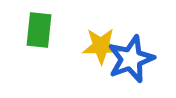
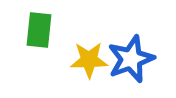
yellow star: moved 12 px left, 14 px down
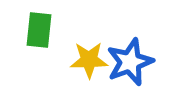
blue star: moved 1 px left, 3 px down
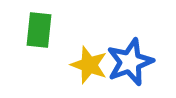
yellow star: moved 5 px down; rotated 21 degrees clockwise
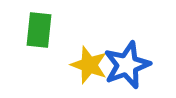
blue star: moved 3 px left, 3 px down
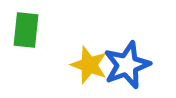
green rectangle: moved 13 px left
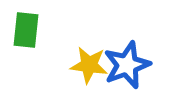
yellow star: rotated 12 degrees counterclockwise
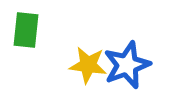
yellow star: moved 1 px left
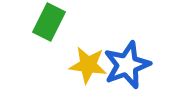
green rectangle: moved 23 px right, 8 px up; rotated 21 degrees clockwise
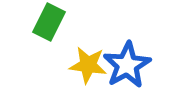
blue star: rotated 9 degrees counterclockwise
